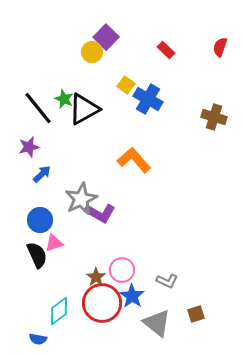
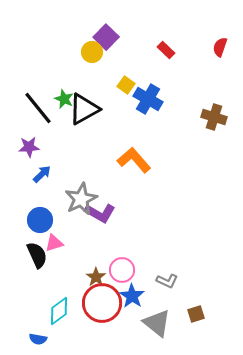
purple star: rotated 10 degrees clockwise
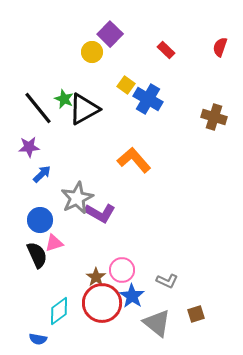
purple square: moved 4 px right, 3 px up
gray star: moved 4 px left, 1 px up
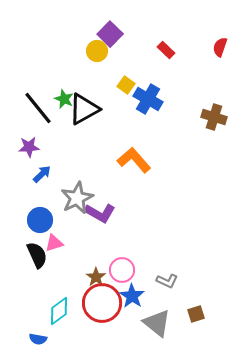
yellow circle: moved 5 px right, 1 px up
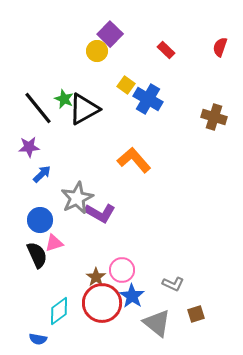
gray L-shape: moved 6 px right, 3 px down
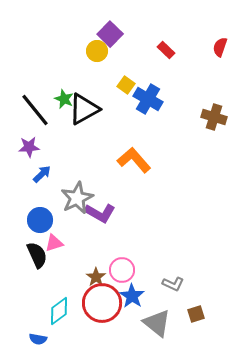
black line: moved 3 px left, 2 px down
